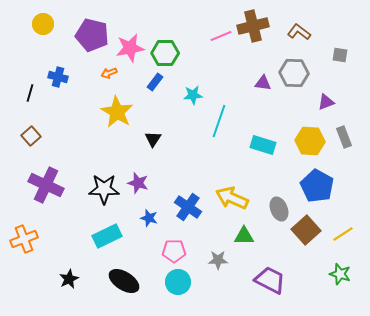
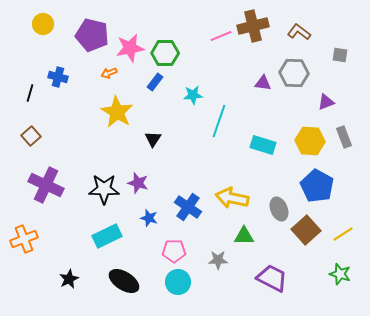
yellow arrow at (232, 198): rotated 12 degrees counterclockwise
purple trapezoid at (270, 280): moved 2 px right, 2 px up
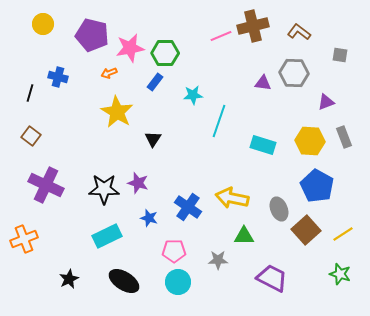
brown square at (31, 136): rotated 12 degrees counterclockwise
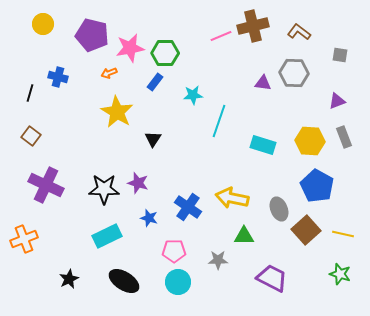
purple triangle at (326, 102): moved 11 px right, 1 px up
yellow line at (343, 234): rotated 45 degrees clockwise
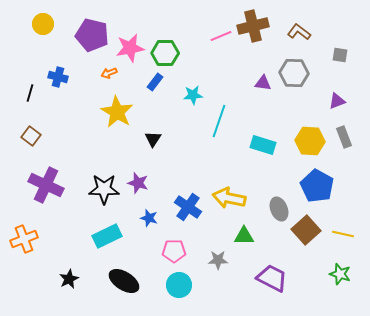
yellow arrow at (232, 198): moved 3 px left
cyan circle at (178, 282): moved 1 px right, 3 px down
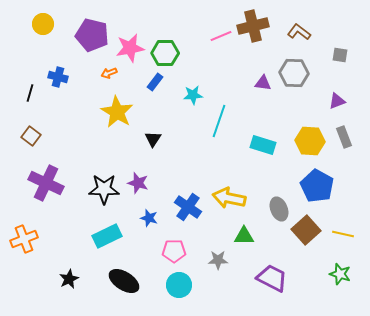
purple cross at (46, 185): moved 2 px up
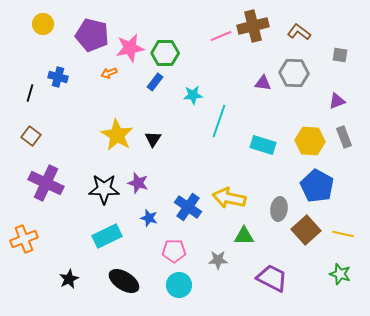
yellow star at (117, 112): moved 23 px down
gray ellipse at (279, 209): rotated 30 degrees clockwise
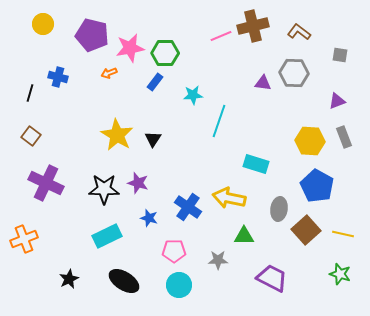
cyan rectangle at (263, 145): moved 7 px left, 19 px down
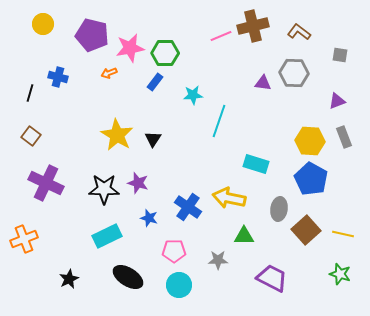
blue pentagon at (317, 186): moved 6 px left, 7 px up
black ellipse at (124, 281): moved 4 px right, 4 px up
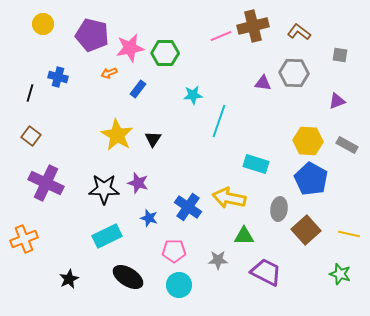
blue rectangle at (155, 82): moved 17 px left, 7 px down
gray rectangle at (344, 137): moved 3 px right, 8 px down; rotated 40 degrees counterclockwise
yellow hexagon at (310, 141): moved 2 px left
yellow line at (343, 234): moved 6 px right
purple trapezoid at (272, 278): moved 6 px left, 6 px up
